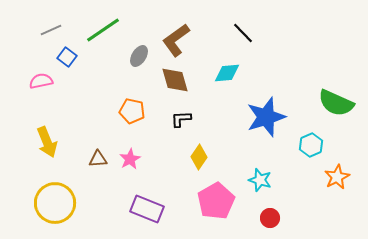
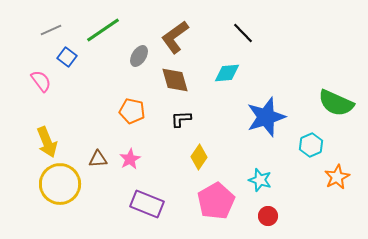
brown L-shape: moved 1 px left, 3 px up
pink semicircle: rotated 65 degrees clockwise
yellow circle: moved 5 px right, 19 px up
purple rectangle: moved 5 px up
red circle: moved 2 px left, 2 px up
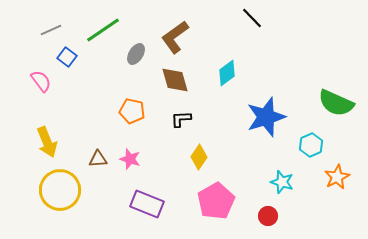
black line: moved 9 px right, 15 px up
gray ellipse: moved 3 px left, 2 px up
cyan diamond: rotated 32 degrees counterclockwise
pink star: rotated 25 degrees counterclockwise
cyan star: moved 22 px right, 2 px down
yellow circle: moved 6 px down
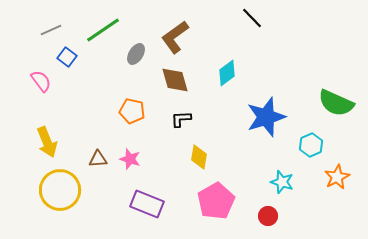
yellow diamond: rotated 25 degrees counterclockwise
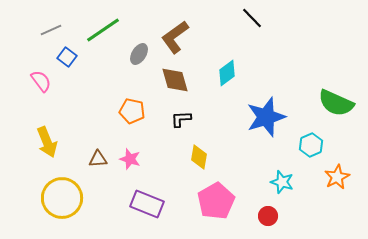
gray ellipse: moved 3 px right
yellow circle: moved 2 px right, 8 px down
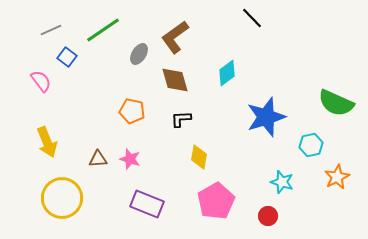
cyan hexagon: rotated 10 degrees clockwise
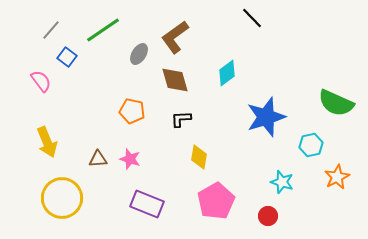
gray line: rotated 25 degrees counterclockwise
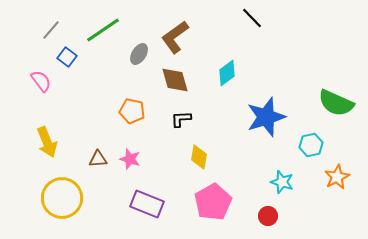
pink pentagon: moved 3 px left, 1 px down
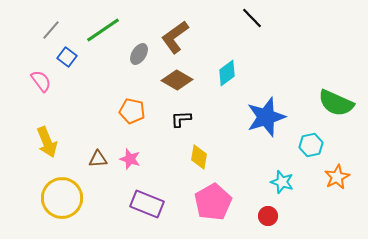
brown diamond: moved 2 px right; rotated 44 degrees counterclockwise
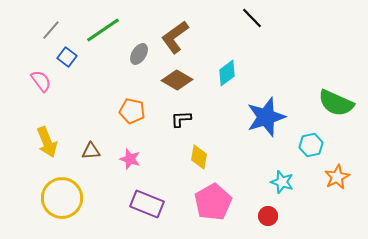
brown triangle: moved 7 px left, 8 px up
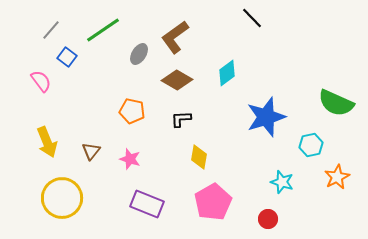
brown triangle: rotated 48 degrees counterclockwise
red circle: moved 3 px down
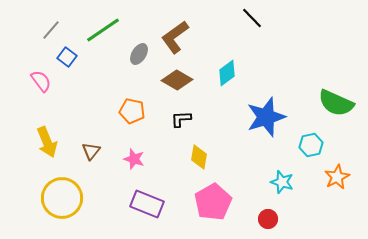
pink star: moved 4 px right
